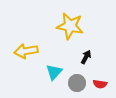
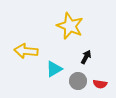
yellow star: rotated 12 degrees clockwise
yellow arrow: rotated 15 degrees clockwise
cyan triangle: moved 3 px up; rotated 18 degrees clockwise
gray circle: moved 1 px right, 2 px up
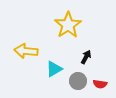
yellow star: moved 2 px left, 1 px up; rotated 16 degrees clockwise
